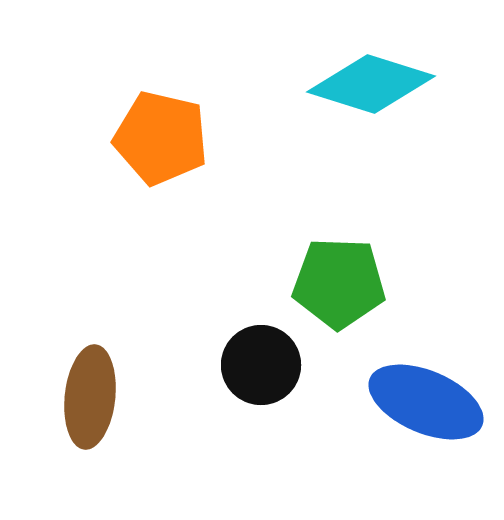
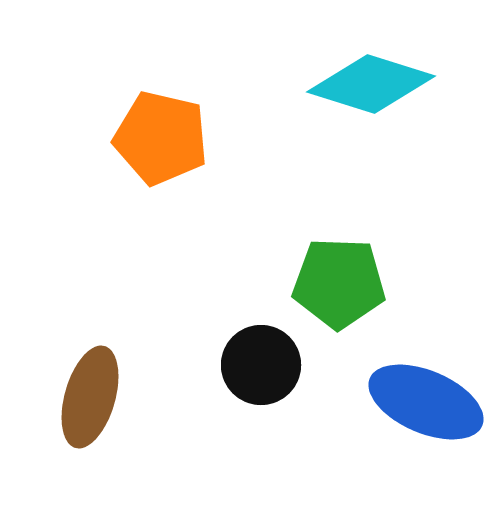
brown ellipse: rotated 10 degrees clockwise
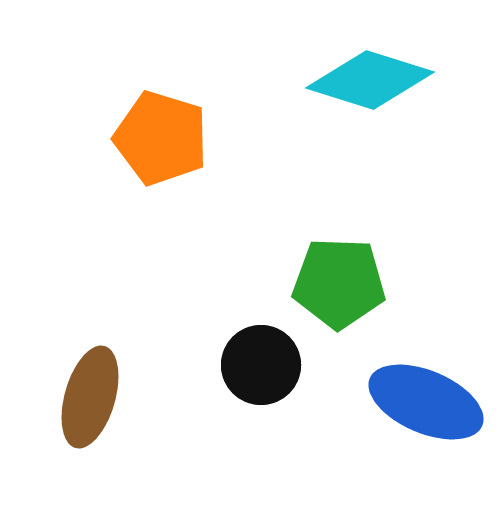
cyan diamond: moved 1 px left, 4 px up
orange pentagon: rotated 4 degrees clockwise
